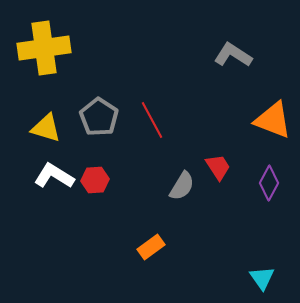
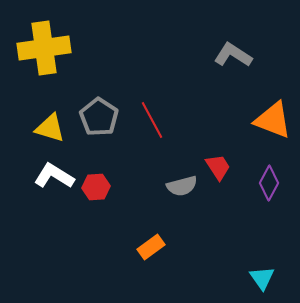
yellow triangle: moved 4 px right
red hexagon: moved 1 px right, 7 px down
gray semicircle: rotated 44 degrees clockwise
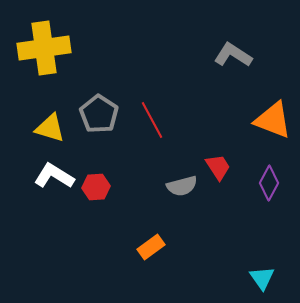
gray pentagon: moved 3 px up
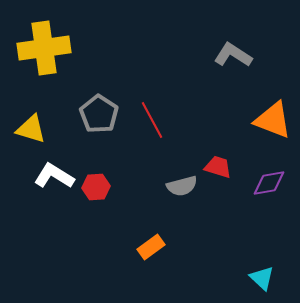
yellow triangle: moved 19 px left, 1 px down
red trapezoid: rotated 40 degrees counterclockwise
purple diamond: rotated 52 degrees clockwise
cyan triangle: rotated 12 degrees counterclockwise
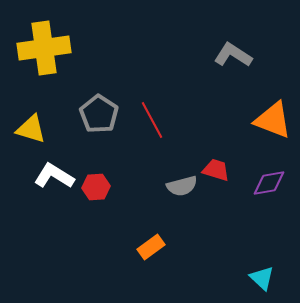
red trapezoid: moved 2 px left, 3 px down
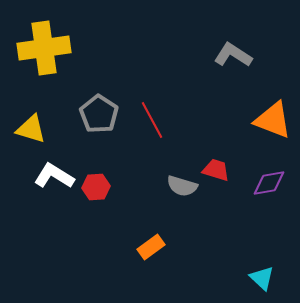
gray semicircle: rotated 32 degrees clockwise
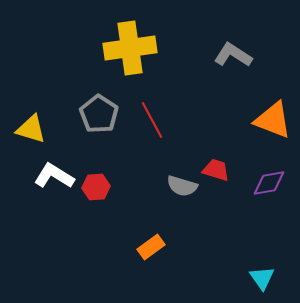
yellow cross: moved 86 px right
cyan triangle: rotated 12 degrees clockwise
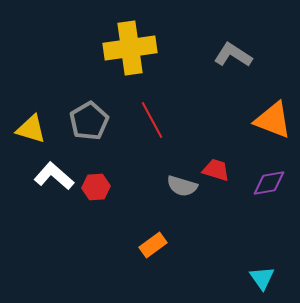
gray pentagon: moved 10 px left, 7 px down; rotated 9 degrees clockwise
white L-shape: rotated 9 degrees clockwise
orange rectangle: moved 2 px right, 2 px up
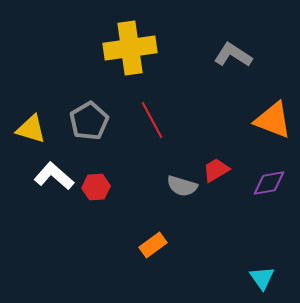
red trapezoid: rotated 48 degrees counterclockwise
